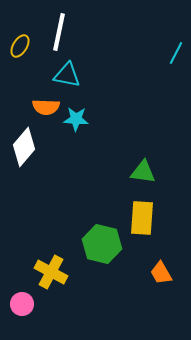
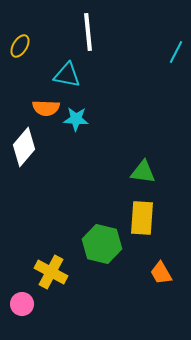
white line: moved 29 px right; rotated 18 degrees counterclockwise
cyan line: moved 1 px up
orange semicircle: moved 1 px down
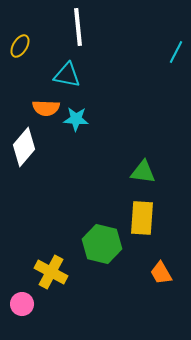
white line: moved 10 px left, 5 px up
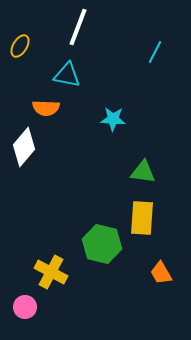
white line: rotated 27 degrees clockwise
cyan line: moved 21 px left
cyan star: moved 37 px right
pink circle: moved 3 px right, 3 px down
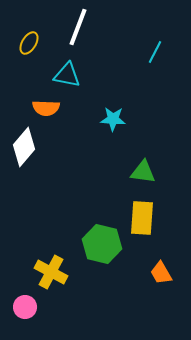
yellow ellipse: moved 9 px right, 3 px up
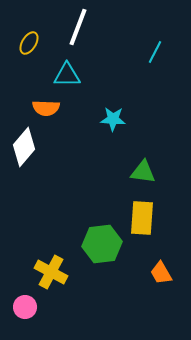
cyan triangle: rotated 12 degrees counterclockwise
green hexagon: rotated 21 degrees counterclockwise
